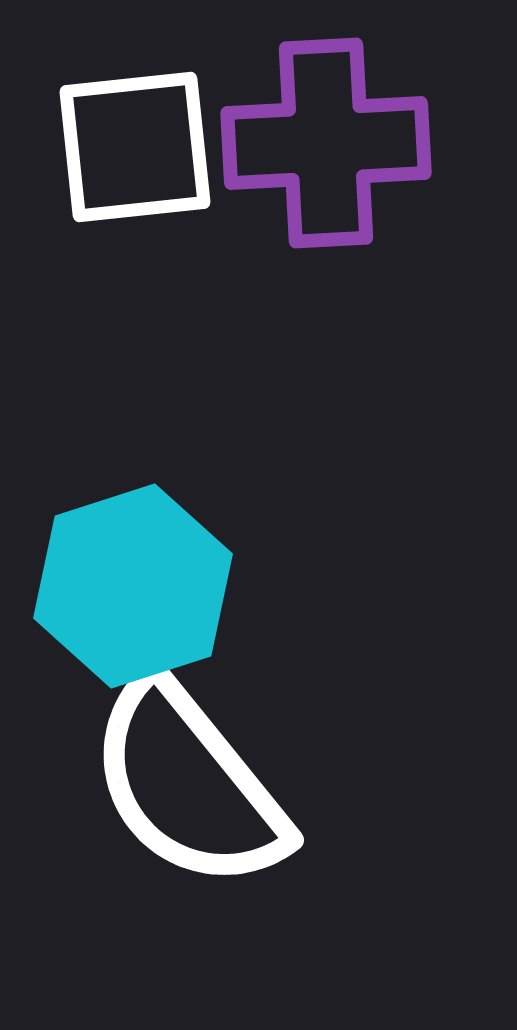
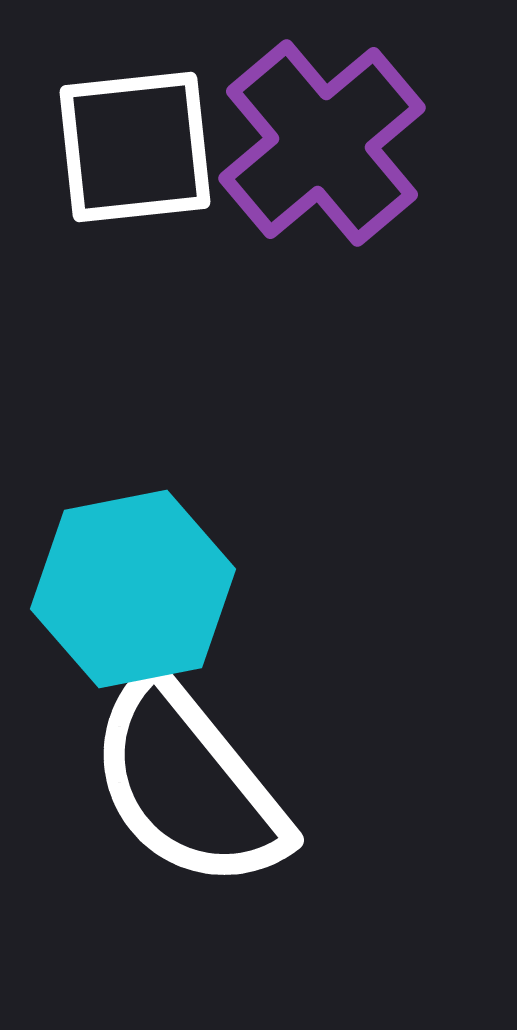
purple cross: moved 4 px left; rotated 37 degrees counterclockwise
cyan hexagon: moved 3 px down; rotated 7 degrees clockwise
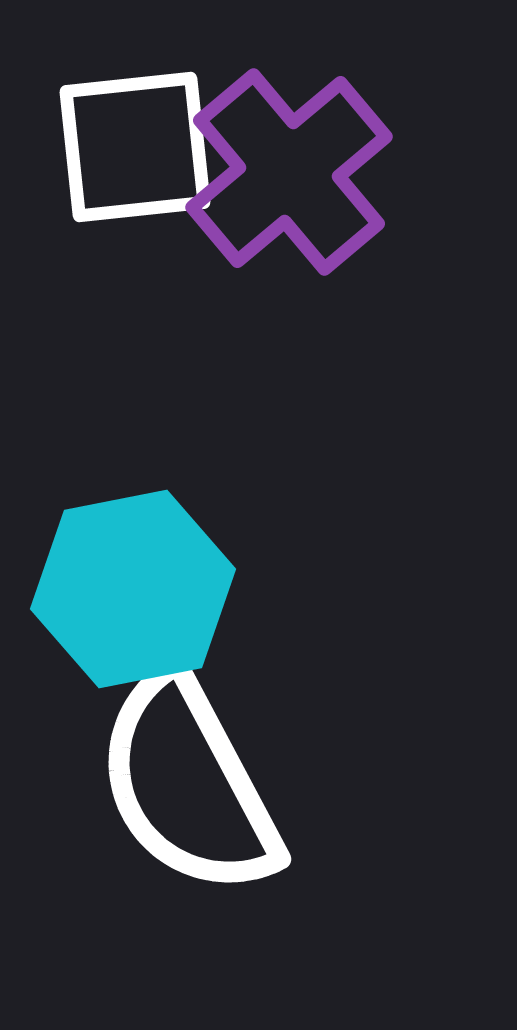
purple cross: moved 33 px left, 29 px down
white semicircle: rotated 11 degrees clockwise
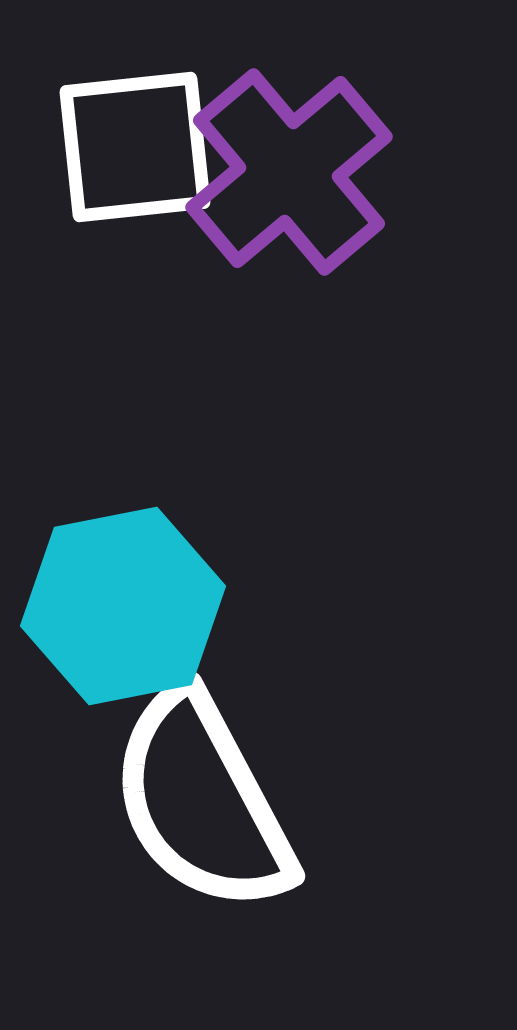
cyan hexagon: moved 10 px left, 17 px down
white semicircle: moved 14 px right, 17 px down
